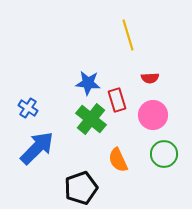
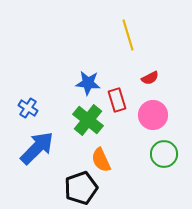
red semicircle: rotated 24 degrees counterclockwise
green cross: moved 3 px left, 1 px down
orange semicircle: moved 17 px left
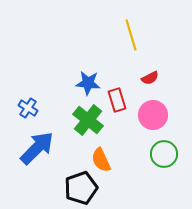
yellow line: moved 3 px right
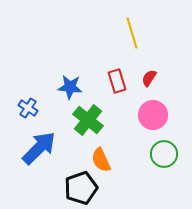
yellow line: moved 1 px right, 2 px up
red semicircle: moved 1 px left; rotated 150 degrees clockwise
blue star: moved 18 px left, 4 px down
red rectangle: moved 19 px up
blue arrow: moved 2 px right
